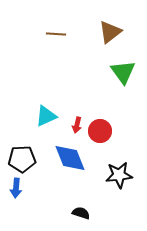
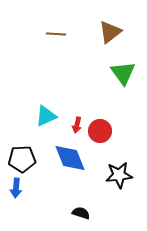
green triangle: moved 1 px down
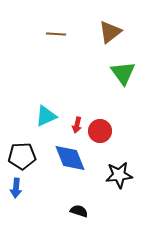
black pentagon: moved 3 px up
black semicircle: moved 2 px left, 2 px up
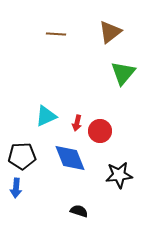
green triangle: rotated 16 degrees clockwise
red arrow: moved 2 px up
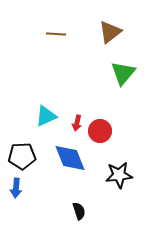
black semicircle: rotated 54 degrees clockwise
